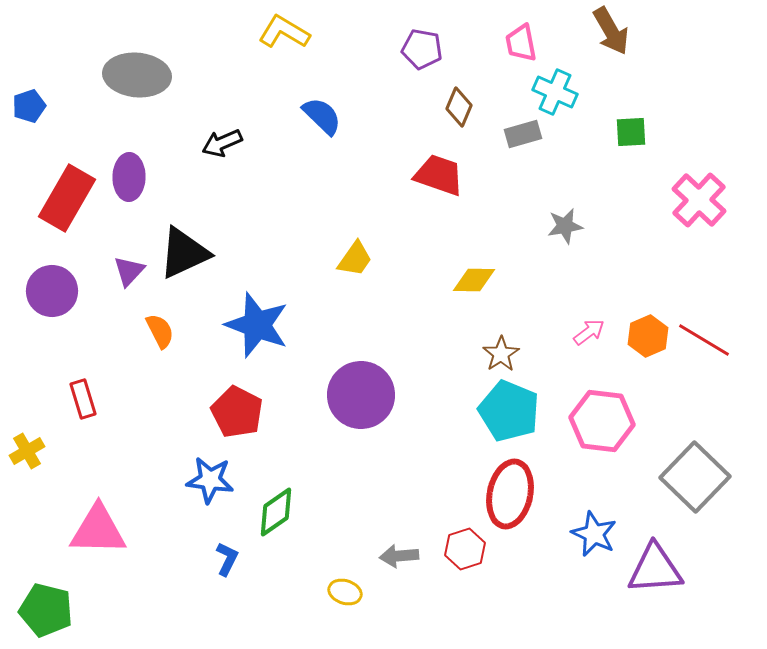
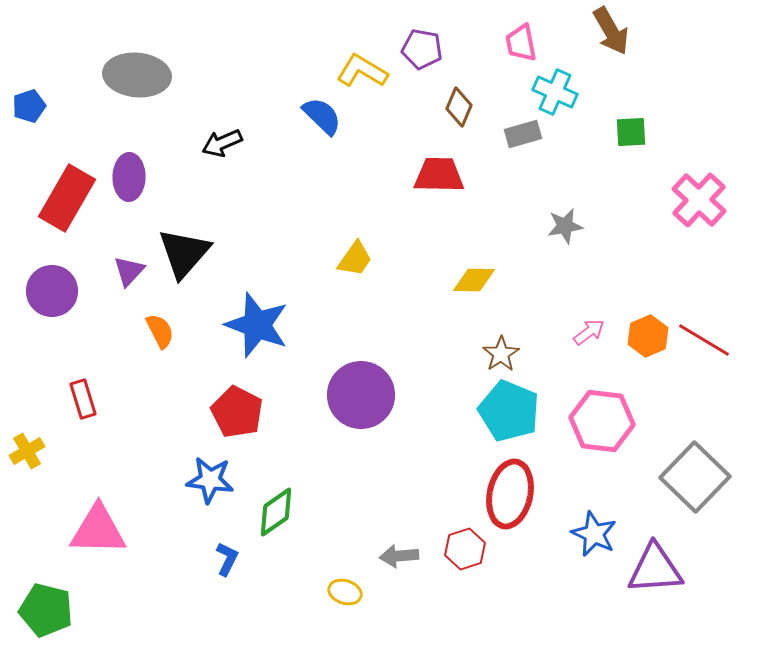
yellow L-shape at (284, 32): moved 78 px right, 39 px down
red trapezoid at (439, 175): rotated 18 degrees counterclockwise
black triangle at (184, 253): rotated 24 degrees counterclockwise
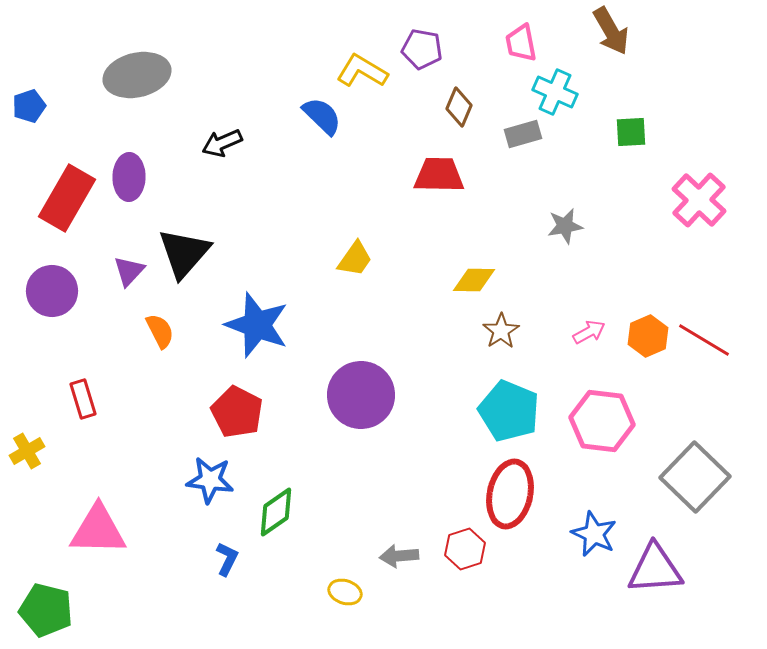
gray ellipse at (137, 75): rotated 18 degrees counterclockwise
pink arrow at (589, 332): rotated 8 degrees clockwise
brown star at (501, 354): moved 23 px up
